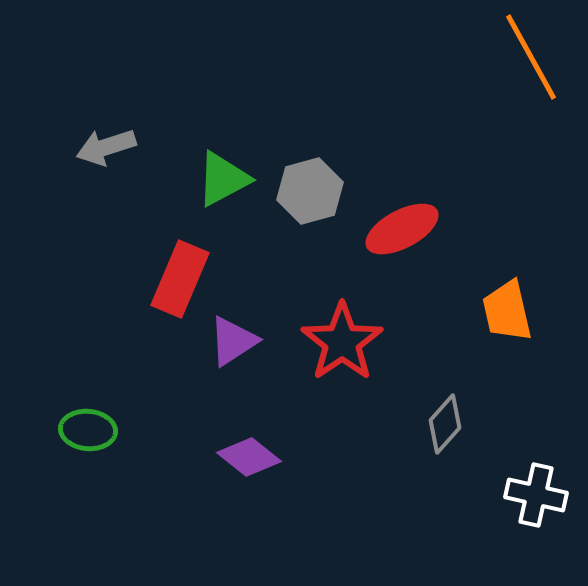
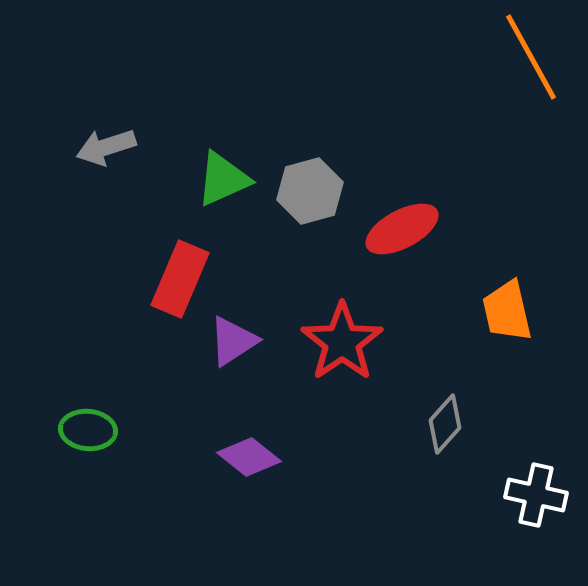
green triangle: rotated 4 degrees clockwise
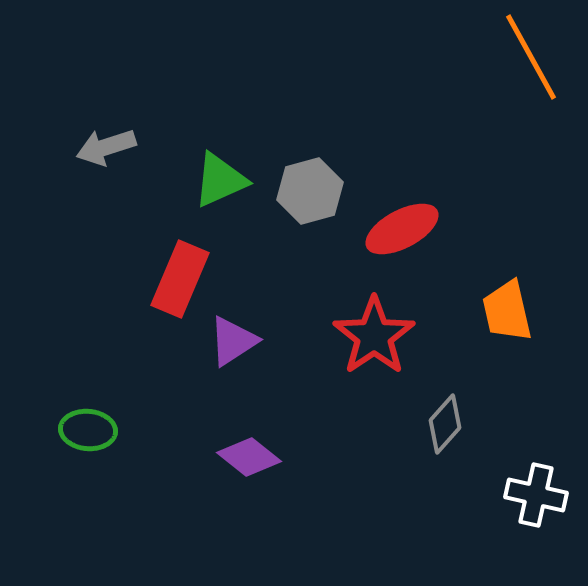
green triangle: moved 3 px left, 1 px down
red star: moved 32 px right, 6 px up
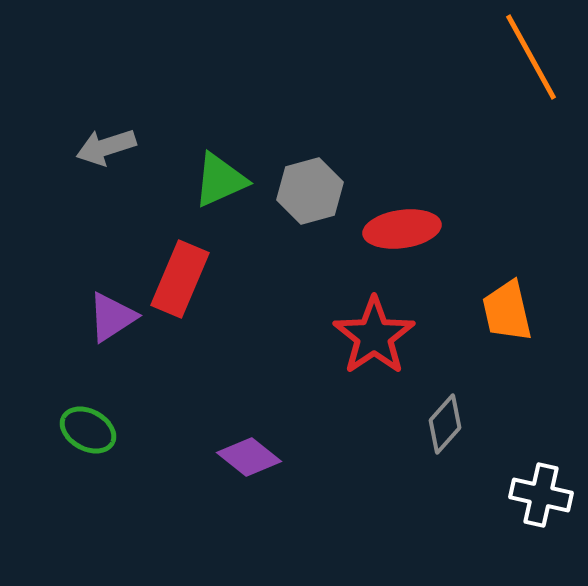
red ellipse: rotated 20 degrees clockwise
purple triangle: moved 121 px left, 24 px up
green ellipse: rotated 24 degrees clockwise
white cross: moved 5 px right
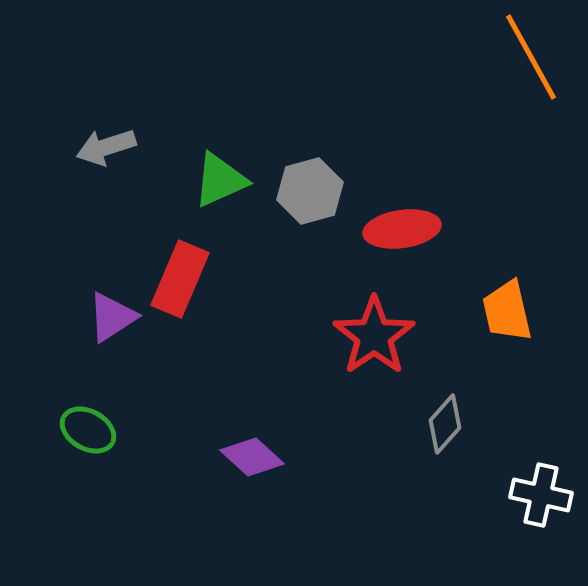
purple diamond: moved 3 px right; rotated 4 degrees clockwise
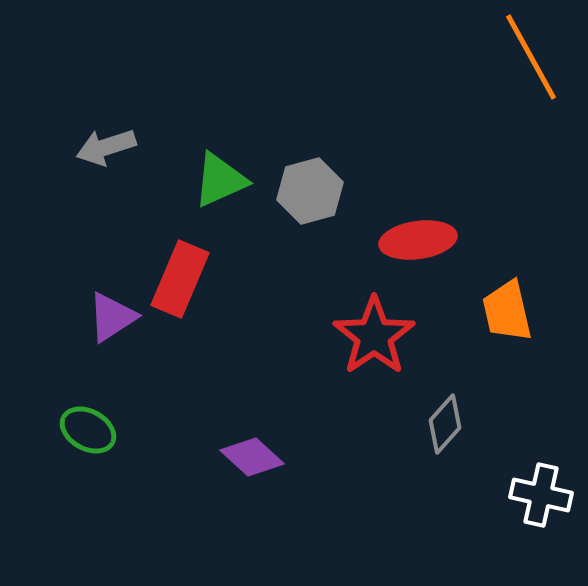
red ellipse: moved 16 px right, 11 px down
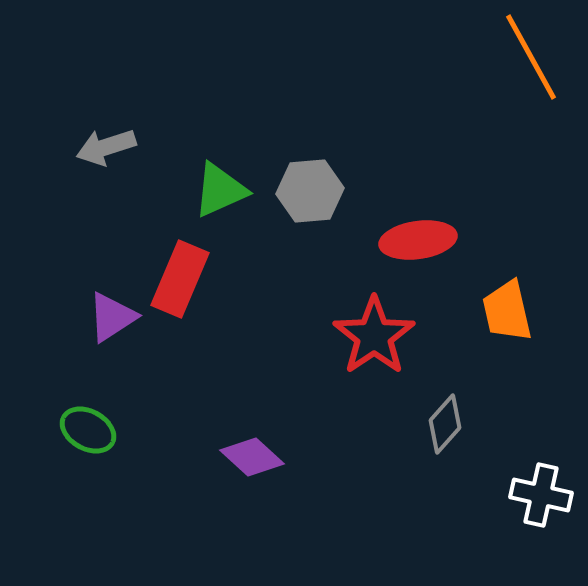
green triangle: moved 10 px down
gray hexagon: rotated 10 degrees clockwise
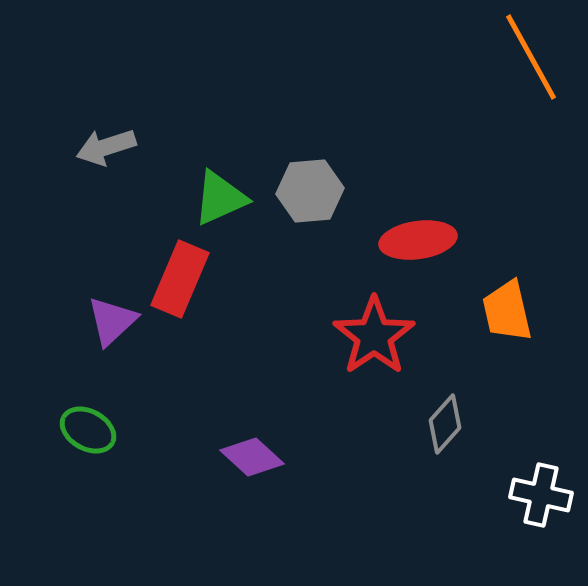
green triangle: moved 8 px down
purple triangle: moved 4 px down; rotated 10 degrees counterclockwise
